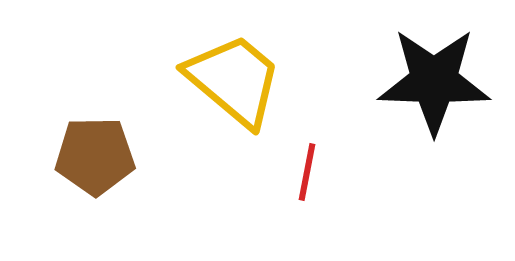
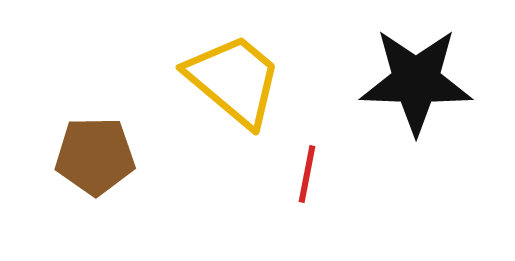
black star: moved 18 px left
red line: moved 2 px down
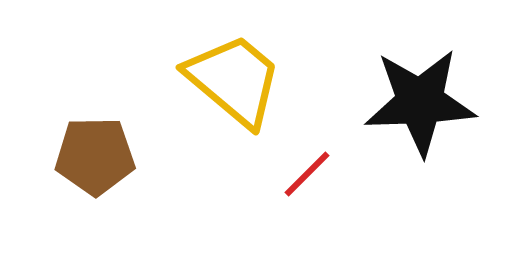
black star: moved 4 px right, 21 px down; rotated 4 degrees counterclockwise
red line: rotated 34 degrees clockwise
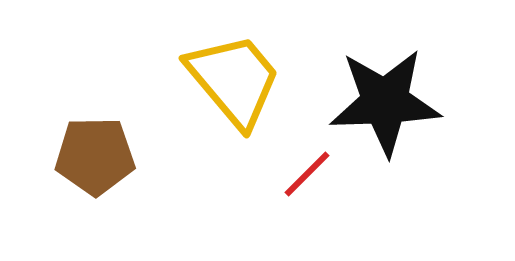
yellow trapezoid: rotated 10 degrees clockwise
black star: moved 35 px left
